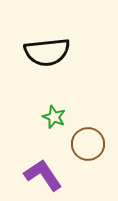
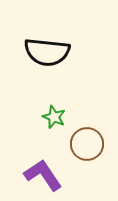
black semicircle: rotated 12 degrees clockwise
brown circle: moved 1 px left
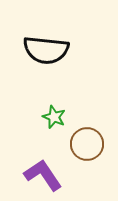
black semicircle: moved 1 px left, 2 px up
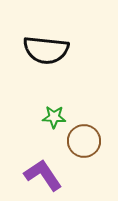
green star: rotated 20 degrees counterclockwise
brown circle: moved 3 px left, 3 px up
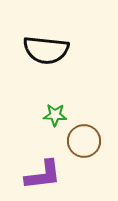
green star: moved 1 px right, 2 px up
purple L-shape: rotated 117 degrees clockwise
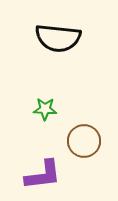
black semicircle: moved 12 px right, 12 px up
green star: moved 10 px left, 6 px up
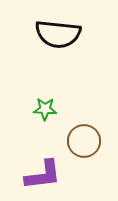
black semicircle: moved 4 px up
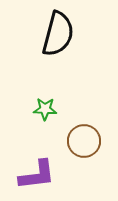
black semicircle: rotated 81 degrees counterclockwise
purple L-shape: moved 6 px left
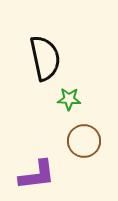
black semicircle: moved 13 px left, 24 px down; rotated 27 degrees counterclockwise
green star: moved 24 px right, 10 px up
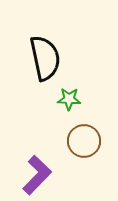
purple L-shape: rotated 39 degrees counterclockwise
